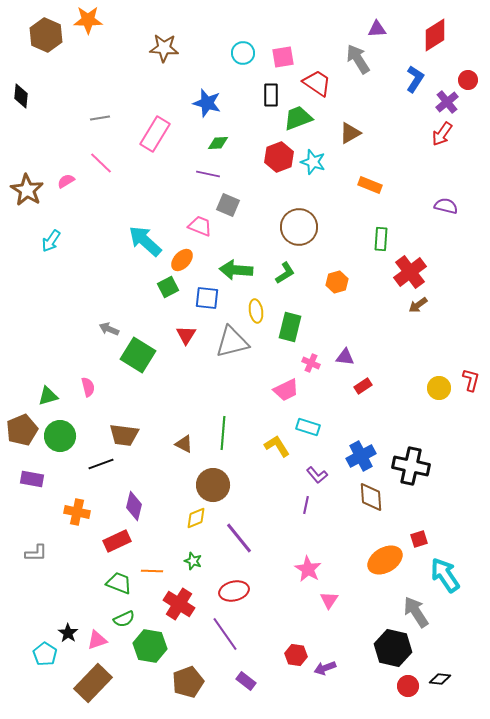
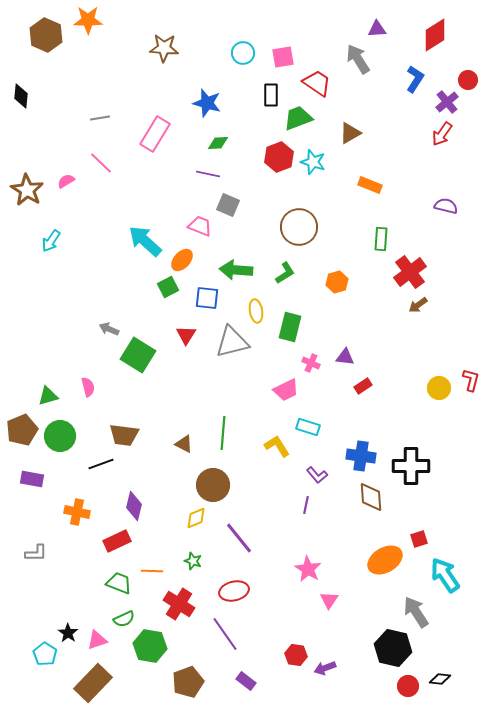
blue cross at (361, 456): rotated 36 degrees clockwise
black cross at (411, 466): rotated 12 degrees counterclockwise
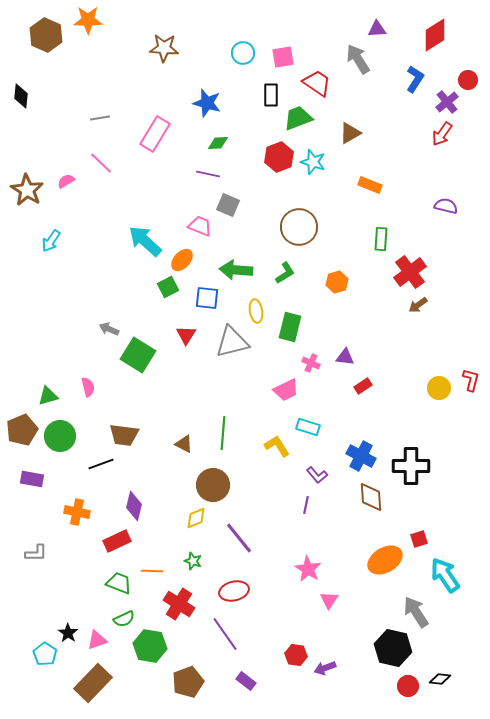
blue cross at (361, 456): rotated 20 degrees clockwise
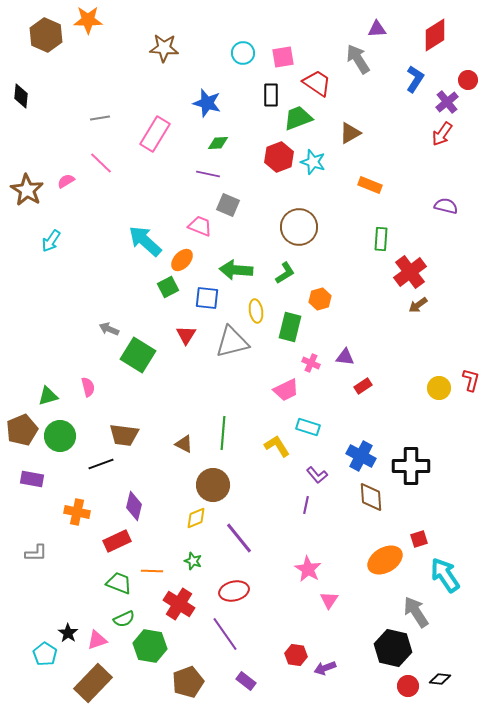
orange hexagon at (337, 282): moved 17 px left, 17 px down
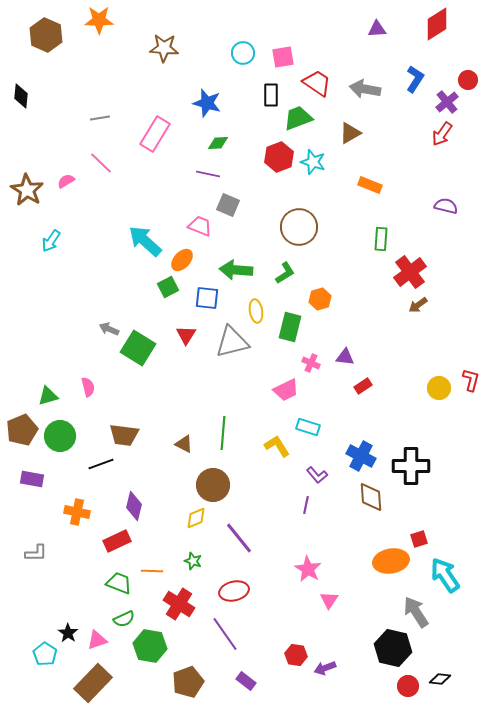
orange star at (88, 20): moved 11 px right
red diamond at (435, 35): moved 2 px right, 11 px up
gray arrow at (358, 59): moved 7 px right, 30 px down; rotated 48 degrees counterclockwise
green square at (138, 355): moved 7 px up
orange ellipse at (385, 560): moved 6 px right, 1 px down; rotated 20 degrees clockwise
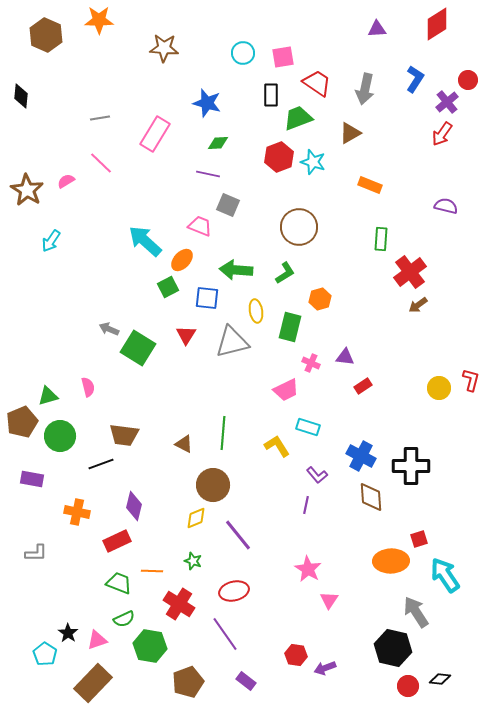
gray arrow at (365, 89): rotated 88 degrees counterclockwise
brown pentagon at (22, 430): moved 8 px up
purple line at (239, 538): moved 1 px left, 3 px up
orange ellipse at (391, 561): rotated 8 degrees clockwise
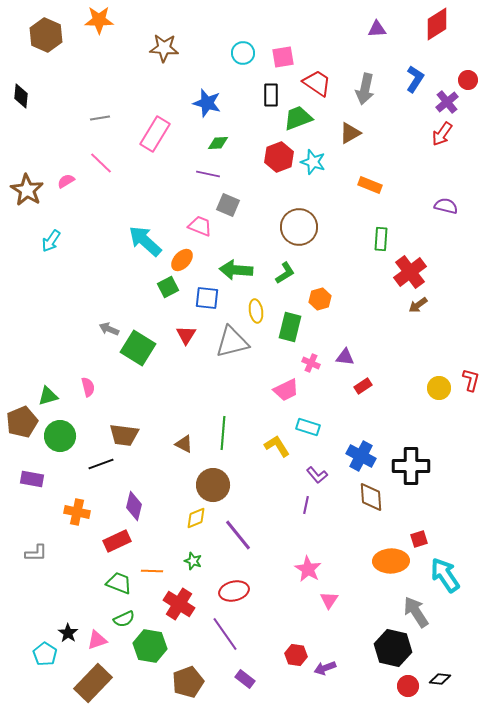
purple rectangle at (246, 681): moved 1 px left, 2 px up
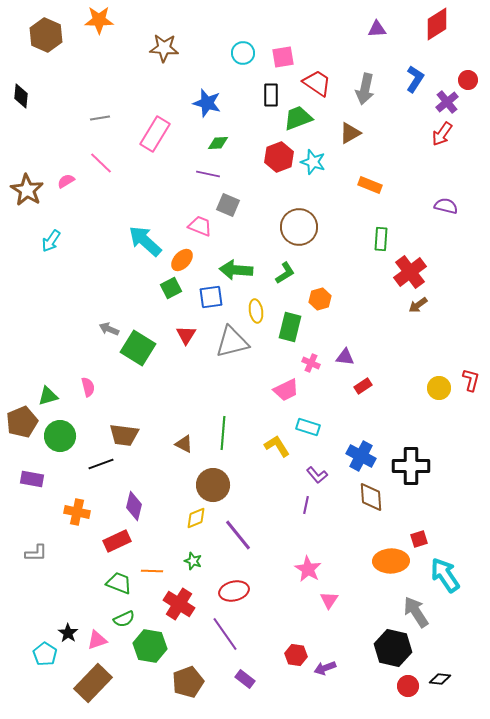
green square at (168, 287): moved 3 px right, 1 px down
blue square at (207, 298): moved 4 px right, 1 px up; rotated 15 degrees counterclockwise
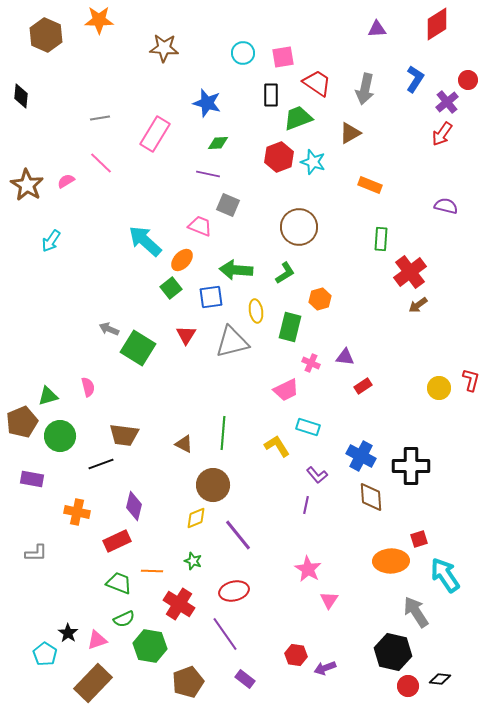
brown star at (27, 190): moved 5 px up
green square at (171, 288): rotated 10 degrees counterclockwise
black hexagon at (393, 648): moved 4 px down
